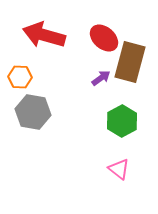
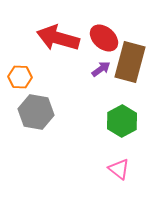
red arrow: moved 14 px right, 3 px down
purple arrow: moved 9 px up
gray hexagon: moved 3 px right
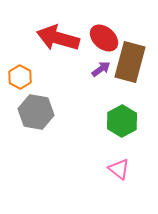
orange hexagon: rotated 25 degrees clockwise
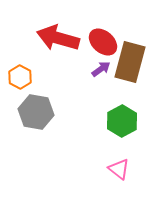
red ellipse: moved 1 px left, 4 px down
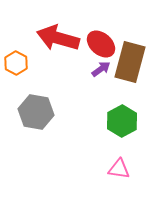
red ellipse: moved 2 px left, 2 px down
orange hexagon: moved 4 px left, 14 px up
pink triangle: rotated 30 degrees counterclockwise
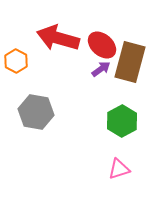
red ellipse: moved 1 px right, 1 px down
orange hexagon: moved 2 px up
pink triangle: rotated 25 degrees counterclockwise
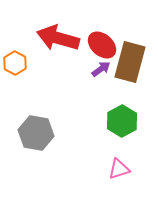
orange hexagon: moved 1 px left, 2 px down
gray hexagon: moved 21 px down
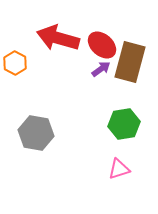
green hexagon: moved 2 px right, 3 px down; rotated 20 degrees clockwise
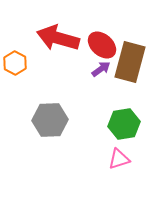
gray hexagon: moved 14 px right, 13 px up; rotated 12 degrees counterclockwise
pink triangle: moved 10 px up
